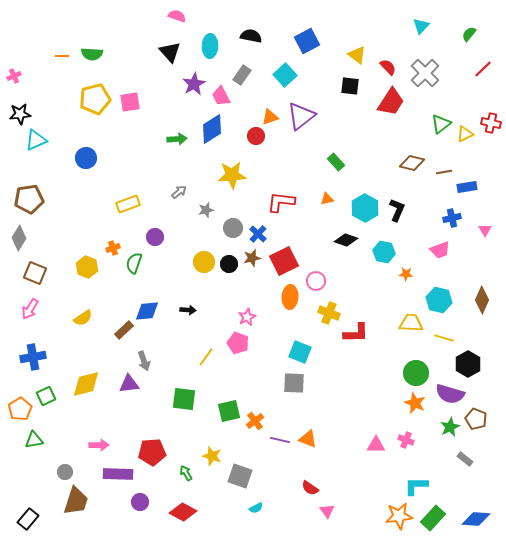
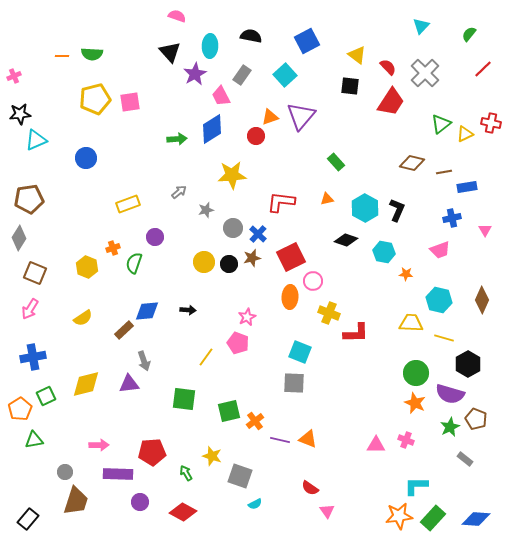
purple star at (194, 84): moved 1 px right, 10 px up
purple triangle at (301, 116): rotated 12 degrees counterclockwise
red square at (284, 261): moved 7 px right, 4 px up
pink circle at (316, 281): moved 3 px left
cyan semicircle at (256, 508): moved 1 px left, 4 px up
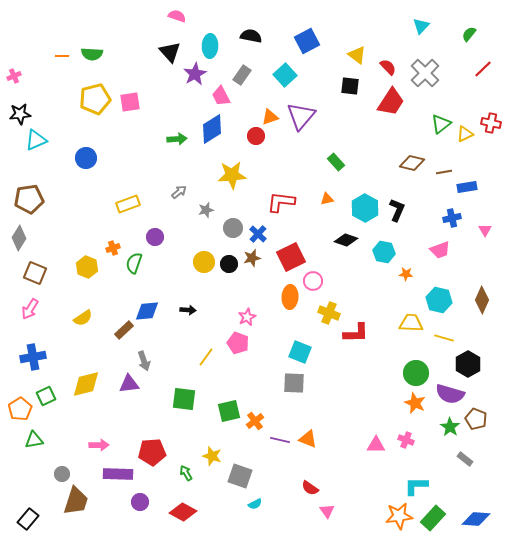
green star at (450, 427): rotated 12 degrees counterclockwise
gray circle at (65, 472): moved 3 px left, 2 px down
